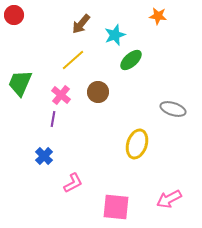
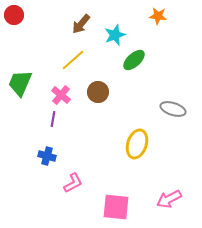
green ellipse: moved 3 px right
blue cross: moved 3 px right; rotated 30 degrees counterclockwise
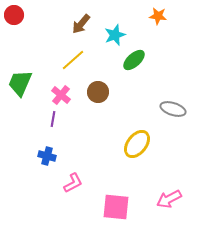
yellow ellipse: rotated 20 degrees clockwise
